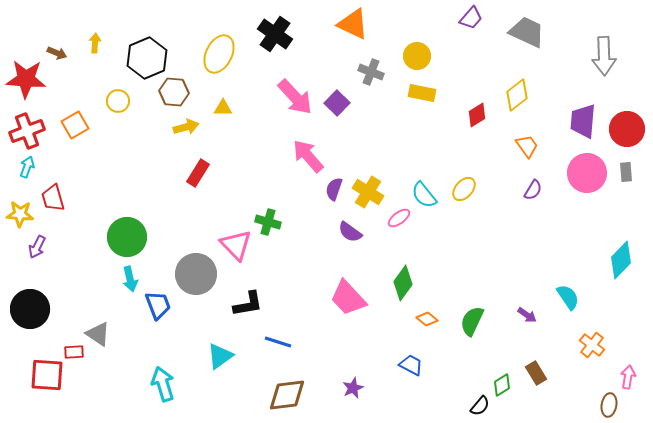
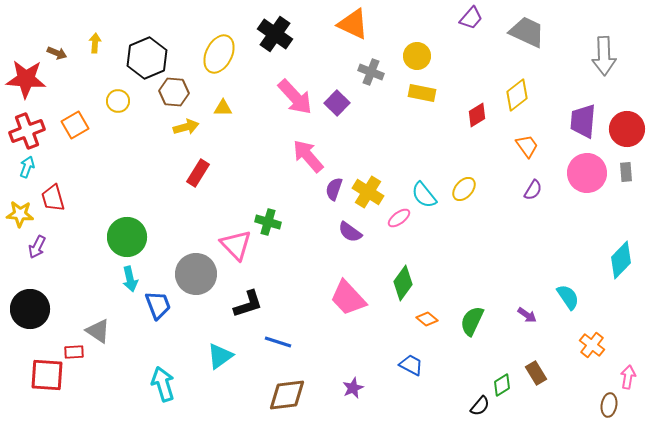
black L-shape at (248, 304): rotated 8 degrees counterclockwise
gray triangle at (98, 334): moved 3 px up
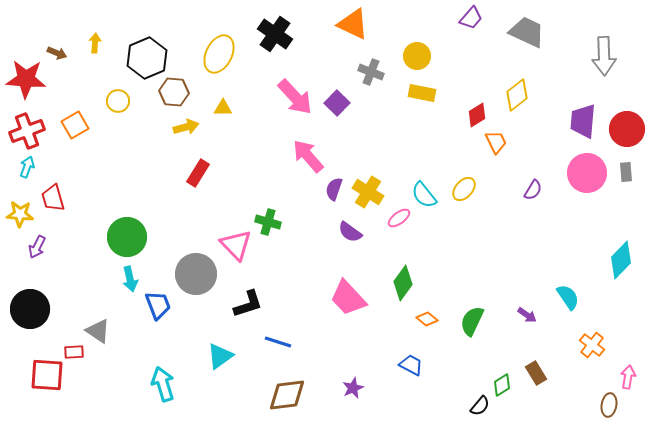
orange trapezoid at (527, 146): moved 31 px left, 4 px up; rotated 10 degrees clockwise
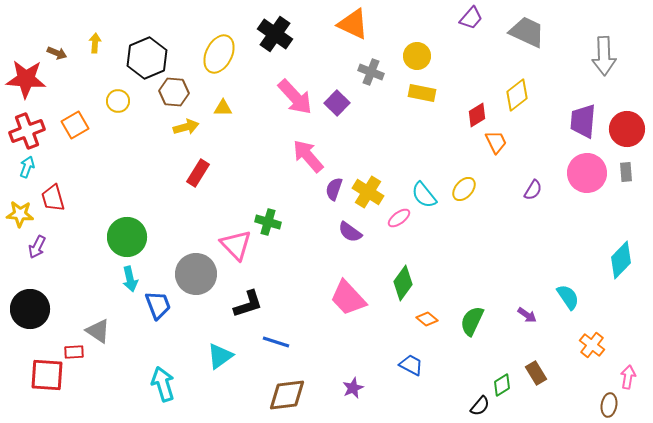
blue line at (278, 342): moved 2 px left
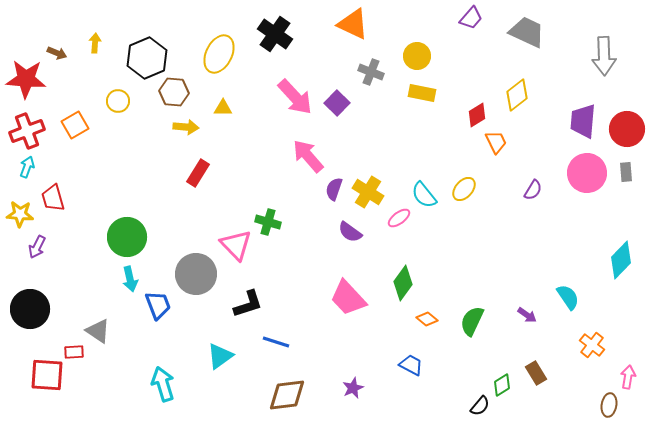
yellow arrow at (186, 127): rotated 20 degrees clockwise
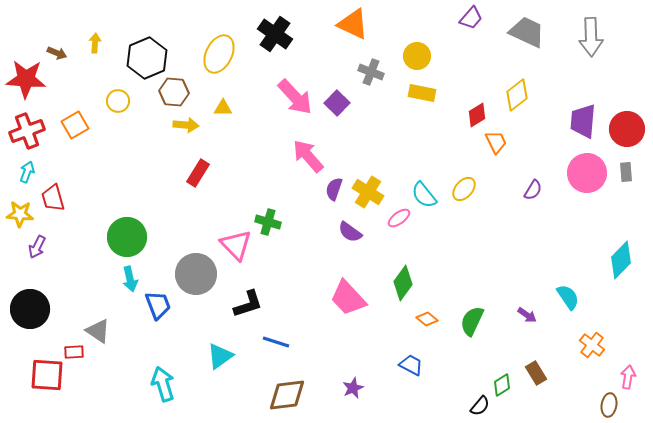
gray arrow at (604, 56): moved 13 px left, 19 px up
yellow arrow at (186, 127): moved 2 px up
cyan arrow at (27, 167): moved 5 px down
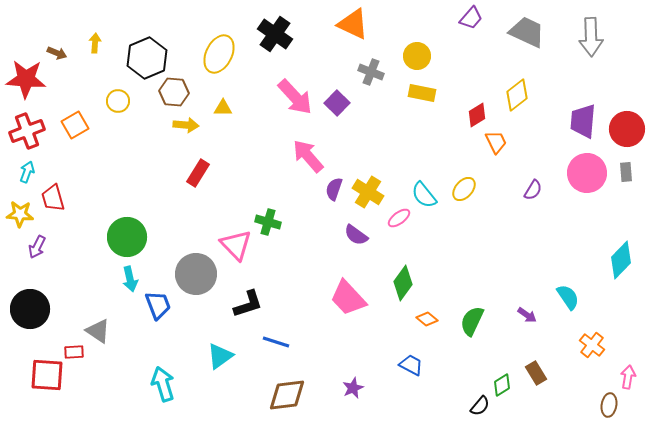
purple semicircle at (350, 232): moved 6 px right, 3 px down
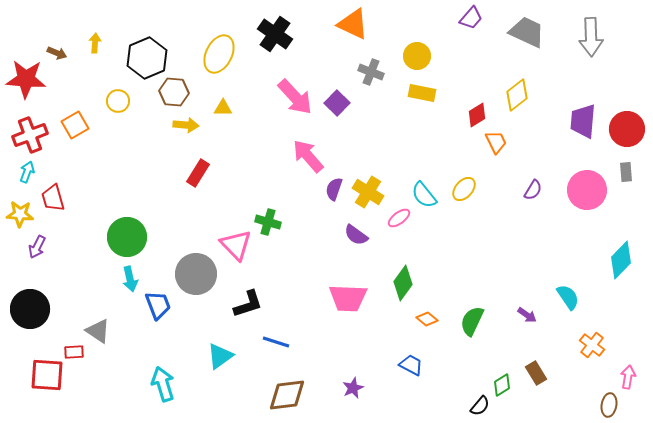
red cross at (27, 131): moved 3 px right, 4 px down
pink circle at (587, 173): moved 17 px down
pink trapezoid at (348, 298): rotated 45 degrees counterclockwise
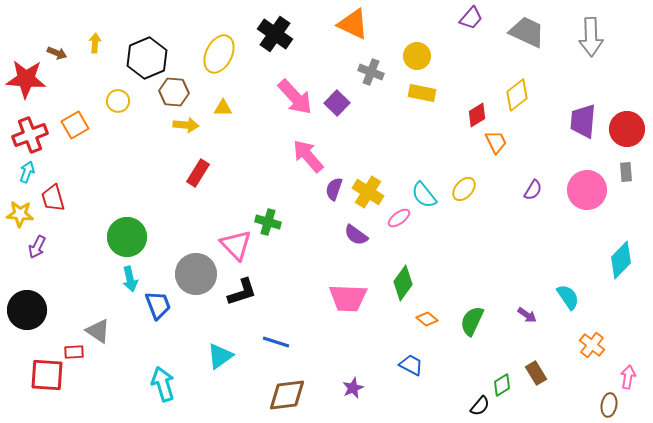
black L-shape at (248, 304): moved 6 px left, 12 px up
black circle at (30, 309): moved 3 px left, 1 px down
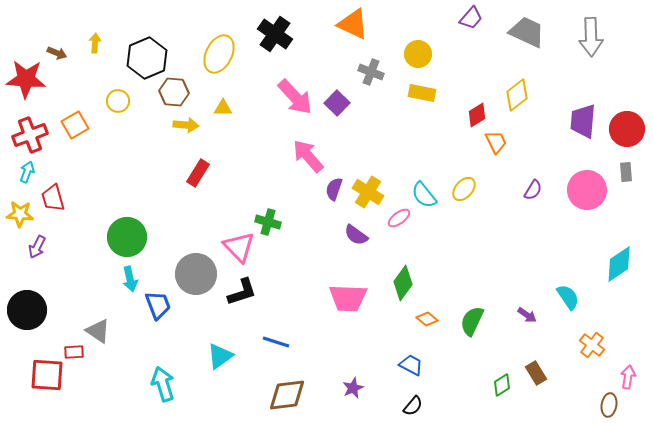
yellow circle at (417, 56): moved 1 px right, 2 px up
pink triangle at (236, 245): moved 3 px right, 2 px down
cyan diamond at (621, 260): moved 2 px left, 4 px down; rotated 12 degrees clockwise
black semicircle at (480, 406): moved 67 px left
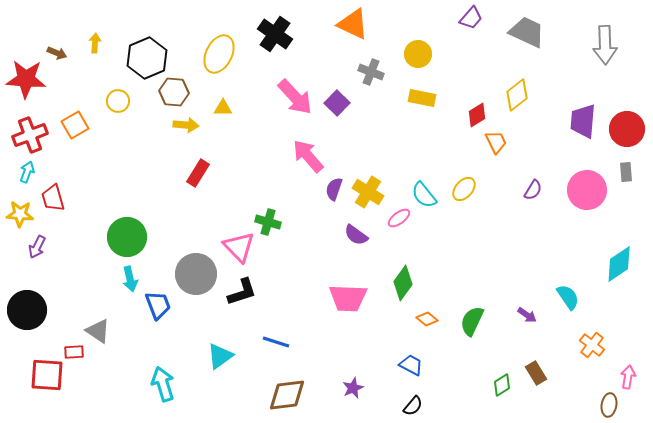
gray arrow at (591, 37): moved 14 px right, 8 px down
yellow rectangle at (422, 93): moved 5 px down
